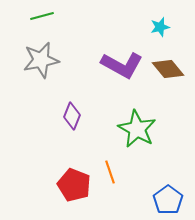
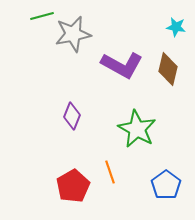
cyan star: moved 16 px right; rotated 24 degrees clockwise
gray star: moved 32 px right, 26 px up
brown diamond: rotated 52 degrees clockwise
red pentagon: moved 1 px left, 1 px down; rotated 20 degrees clockwise
blue pentagon: moved 2 px left, 15 px up
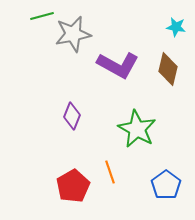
purple L-shape: moved 4 px left
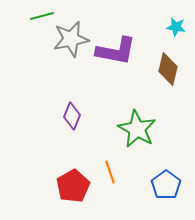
gray star: moved 2 px left, 5 px down
purple L-shape: moved 2 px left, 14 px up; rotated 18 degrees counterclockwise
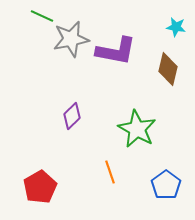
green line: rotated 40 degrees clockwise
purple diamond: rotated 24 degrees clockwise
red pentagon: moved 33 px left, 1 px down
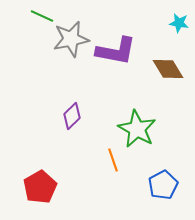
cyan star: moved 3 px right, 4 px up
brown diamond: rotated 44 degrees counterclockwise
orange line: moved 3 px right, 12 px up
blue pentagon: moved 3 px left; rotated 8 degrees clockwise
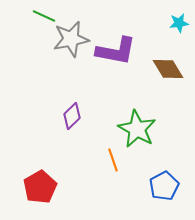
green line: moved 2 px right
cyan star: rotated 18 degrees counterclockwise
blue pentagon: moved 1 px right, 1 px down
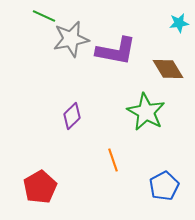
green star: moved 9 px right, 17 px up
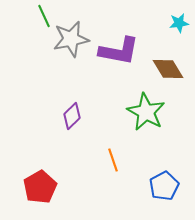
green line: rotated 40 degrees clockwise
purple L-shape: moved 3 px right
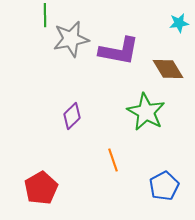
green line: moved 1 px right, 1 px up; rotated 25 degrees clockwise
red pentagon: moved 1 px right, 1 px down
